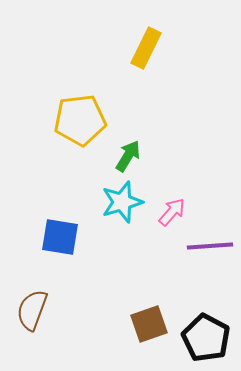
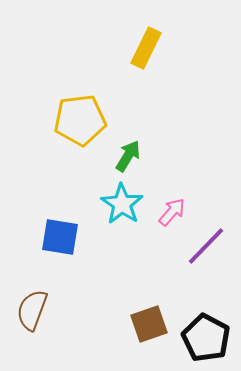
cyan star: moved 2 px down; rotated 21 degrees counterclockwise
purple line: moved 4 px left; rotated 42 degrees counterclockwise
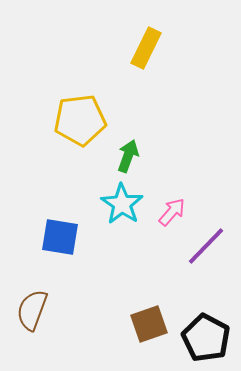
green arrow: rotated 12 degrees counterclockwise
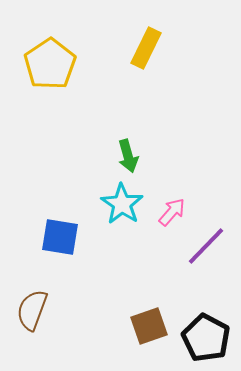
yellow pentagon: moved 30 px left, 56 px up; rotated 27 degrees counterclockwise
green arrow: rotated 144 degrees clockwise
brown square: moved 2 px down
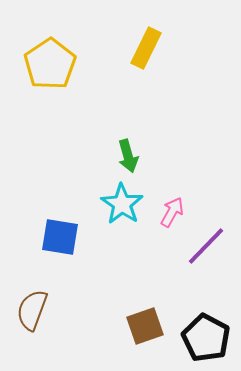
pink arrow: rotated 12 degrees counterclockwise
brown square: moved 4 px left
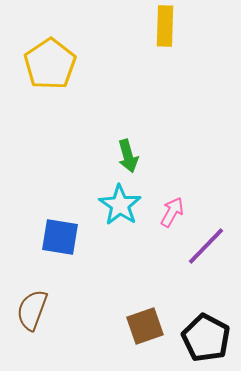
yellow rectangle: moved 19 px right, 22 px up; rotated 24 degrees counterclockwise
cyan star: moved 2 px left, 1 px down
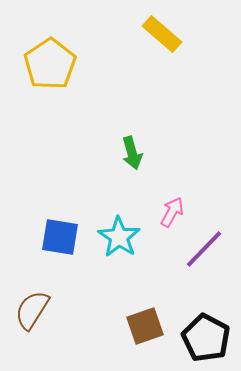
yellow rectangle: moved 3 px left, 8 px down; rotated 51 degrees counterclockwise
green arrow: moved 4 px right, 3 px up
cyan star: moved 1 px left, 32 px down
purple line: moved 2 px left, 3 px down
brown semicircle: rotated 12 degrees clockwise
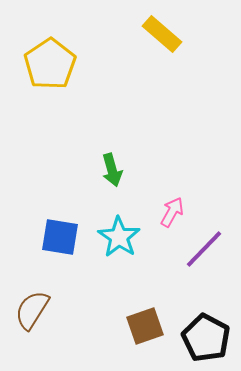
green arrow: moved 20 px left, 17 px down
